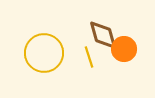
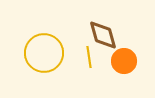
orange circle: moved 12 px down
yellow line: rotated 10 degrees clockwise
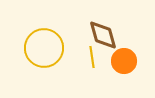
yellow circle: moved 5 px up
yellow line: moved 3 px right
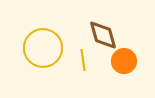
yellow circle: moved 1 px left
yellow line: moved 9 px left, 3 px down
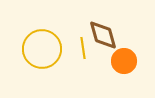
yellow circle: moved 1 px left, 1 px down
yellow line: moved 12 px up
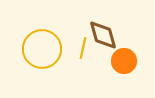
yellow line: rotated 20 degrees clockwise
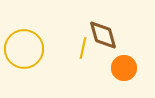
yellow circle: moved 18 px left
orange circle: moved 7 px down
